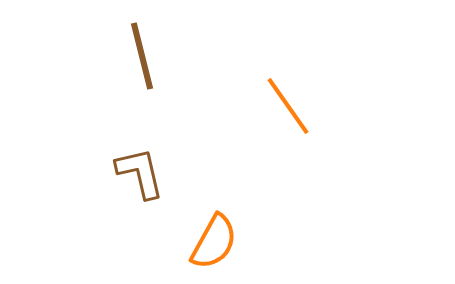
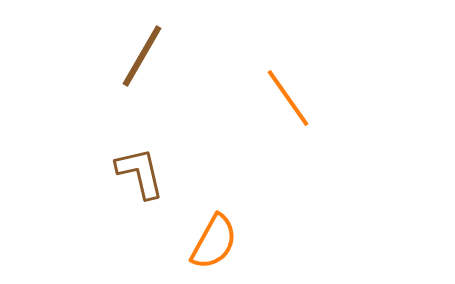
brown line: rotated 44 degrees clockwise
orange line: moved 8 px up
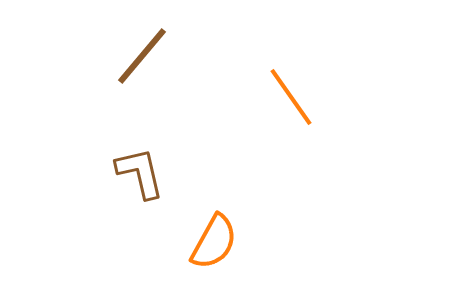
brown line: rotated 10 degrees clockwise
orange line: moved 3 px right, 1 px up
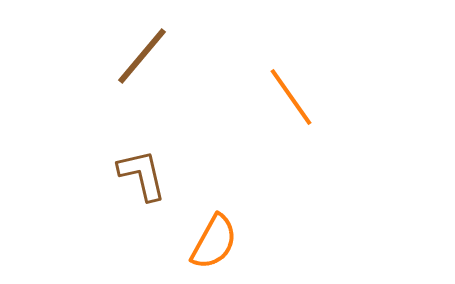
brown L-shape: moved 2 px right, 2 px down
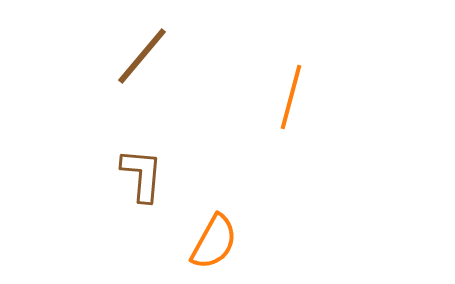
orange line: rotated 50 degrees clockwise
brown L-shape: rotated 18 degrees clockwise
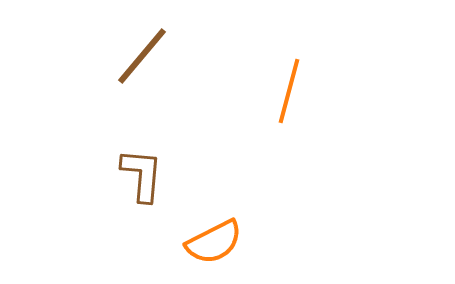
orange line: moved 2 px left, 6 px up
orange semicircle: rotated 34 degrees clockwise
